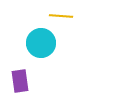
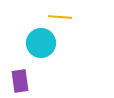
yellow line: moved 1 px left, 1 px down
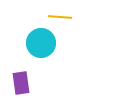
purple rectangle: moved 1 px right, 2 px down
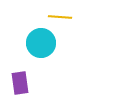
purple rectangle: moved 1 px left
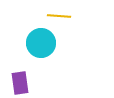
yellow line: moved 1 px left, 1 px up
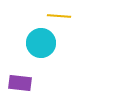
purple rectangle: rotated 75 degrees counterclockwise
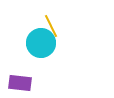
yellow line: moved 8 px left, 10 px down; rotated 60 degrees clockwise
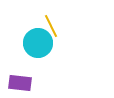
cyan circle: moved 3 px left
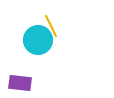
cyan circle: moved 3 px up
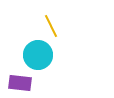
cyan circle: moved 15 px down
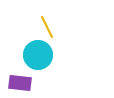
yellow line: moved 4 px left, 1 px down
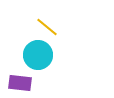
yellow line: rotated 25 degrees counterclockwise
